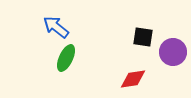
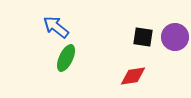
purple circle: moved 2 px right, 15 px up
red diamond: moved 3 px up
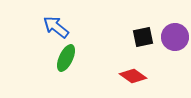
black square: rotated 20 degrees counterclockwise
red diamond: rotated 44 degrees clockwise
